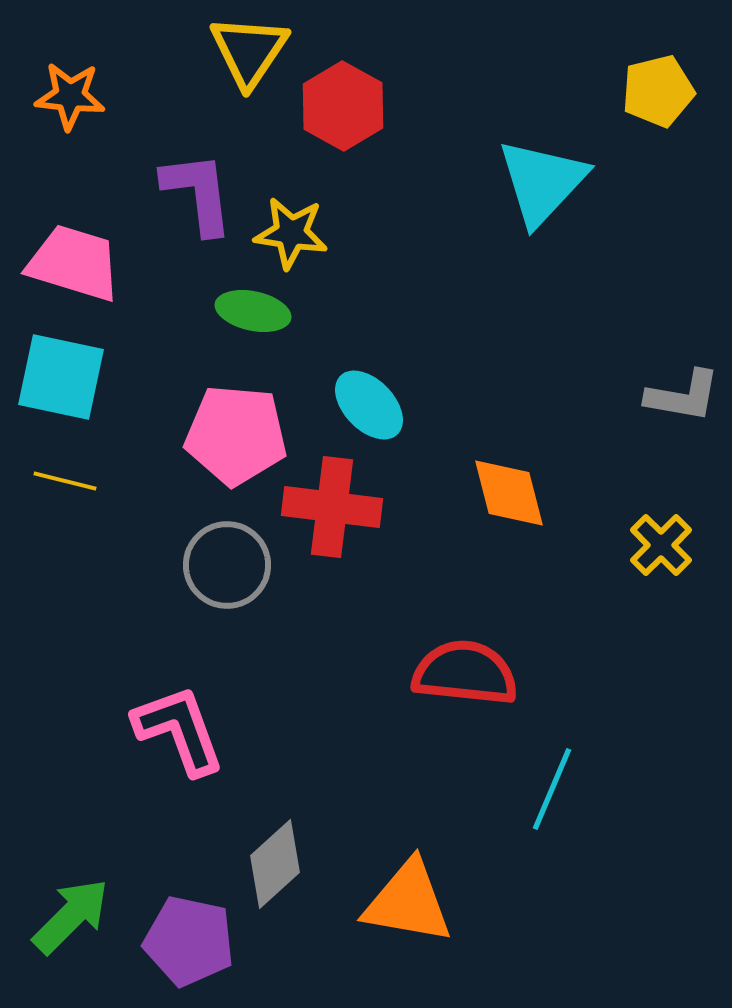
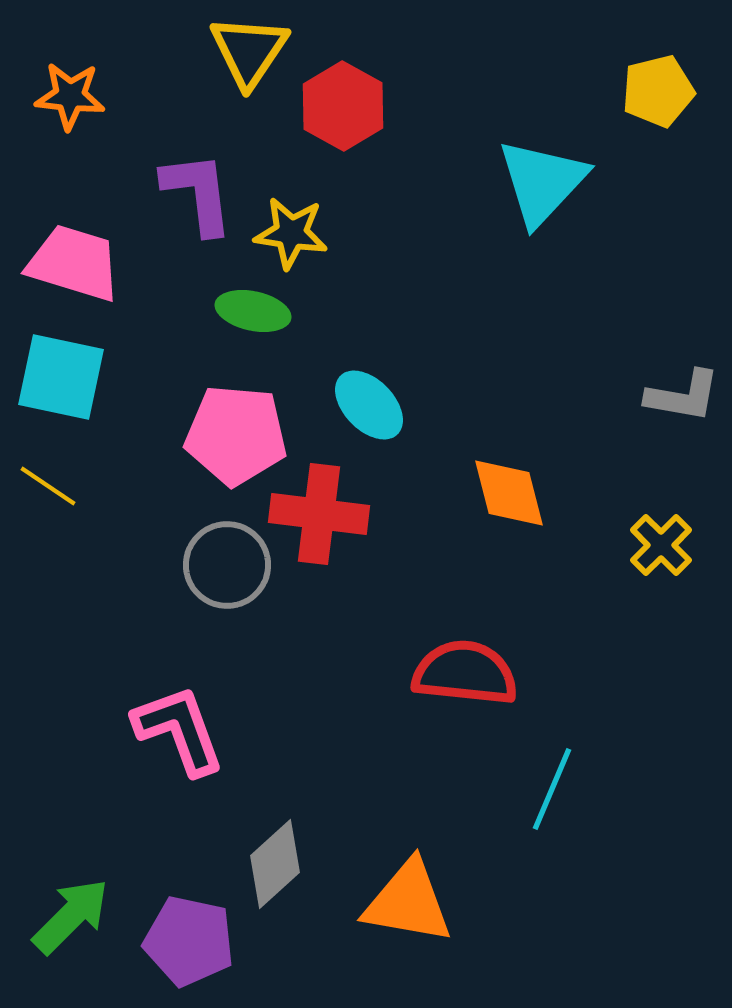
yellow line: moved 17 px left, 5 px down; rotated 20 degrees clockwise
red cross: moved 13 px left, 7 px down
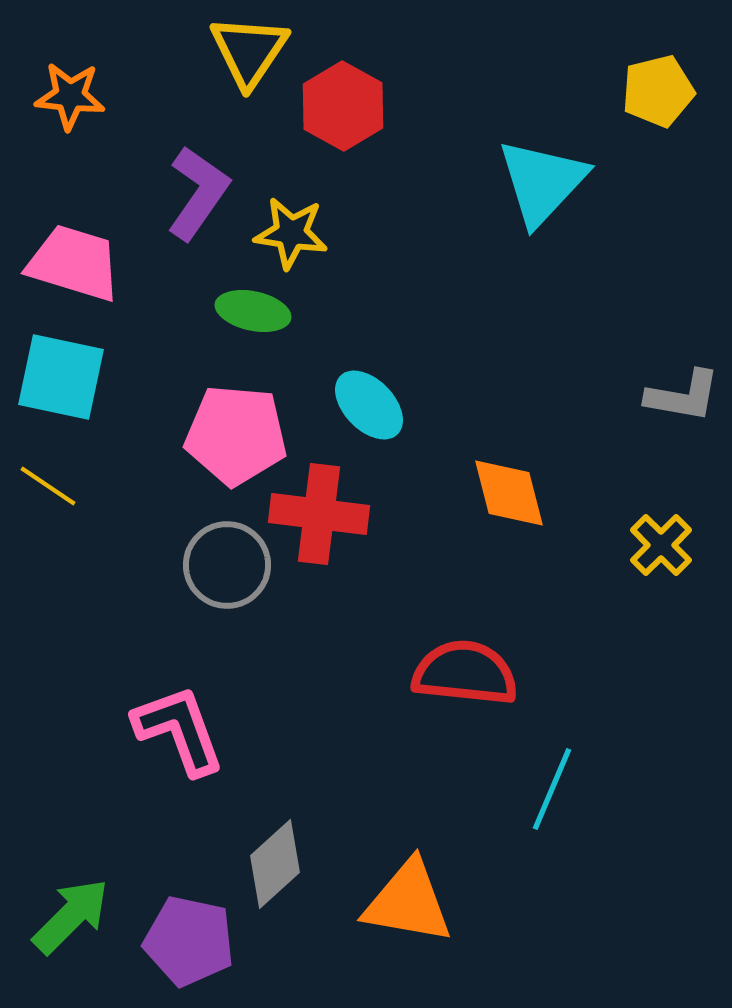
purple L-shape: rotated 42 degrees clockwise
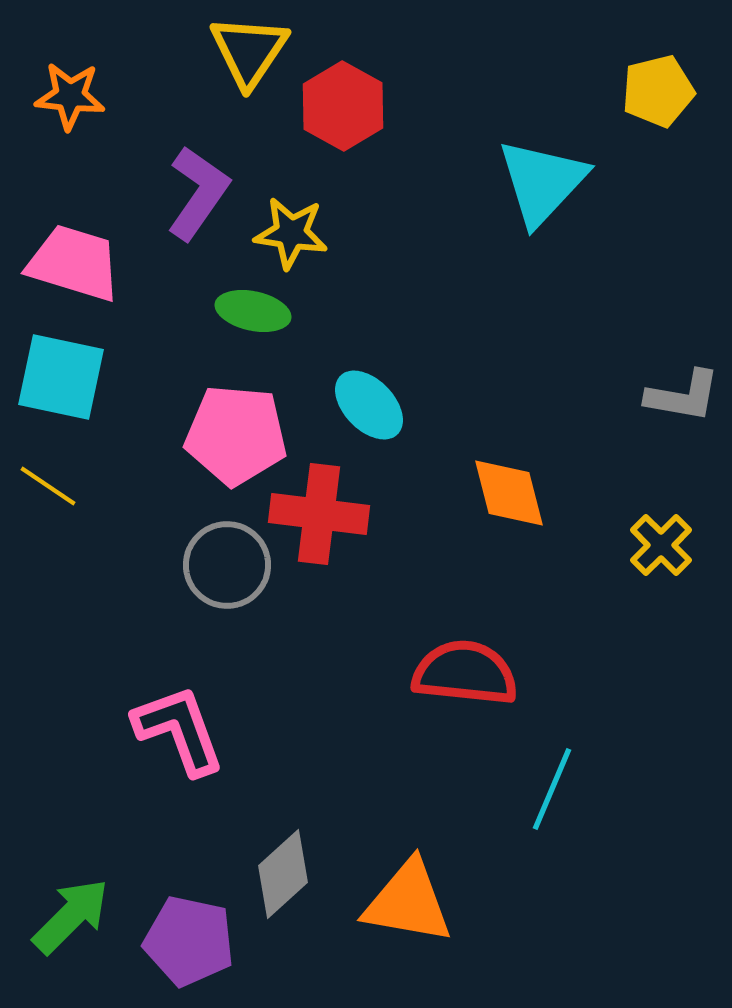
gray diamond: moved 8 px right, 10 px down
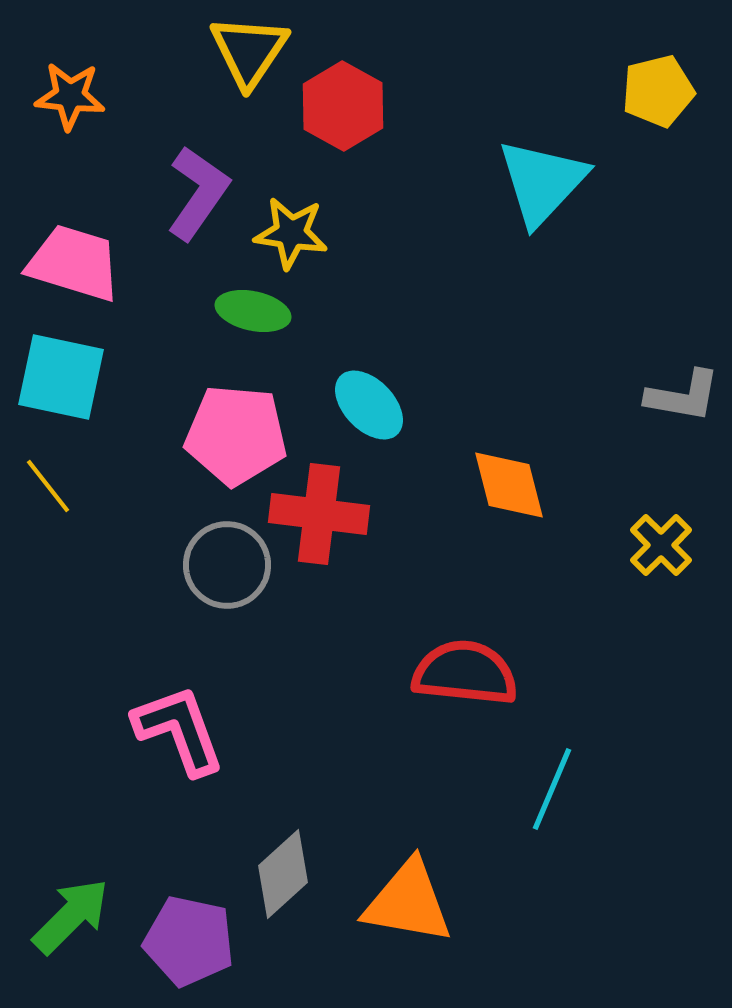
yellow line: rotated 18 degrees clockwise
orange diamond: moved 8 px up
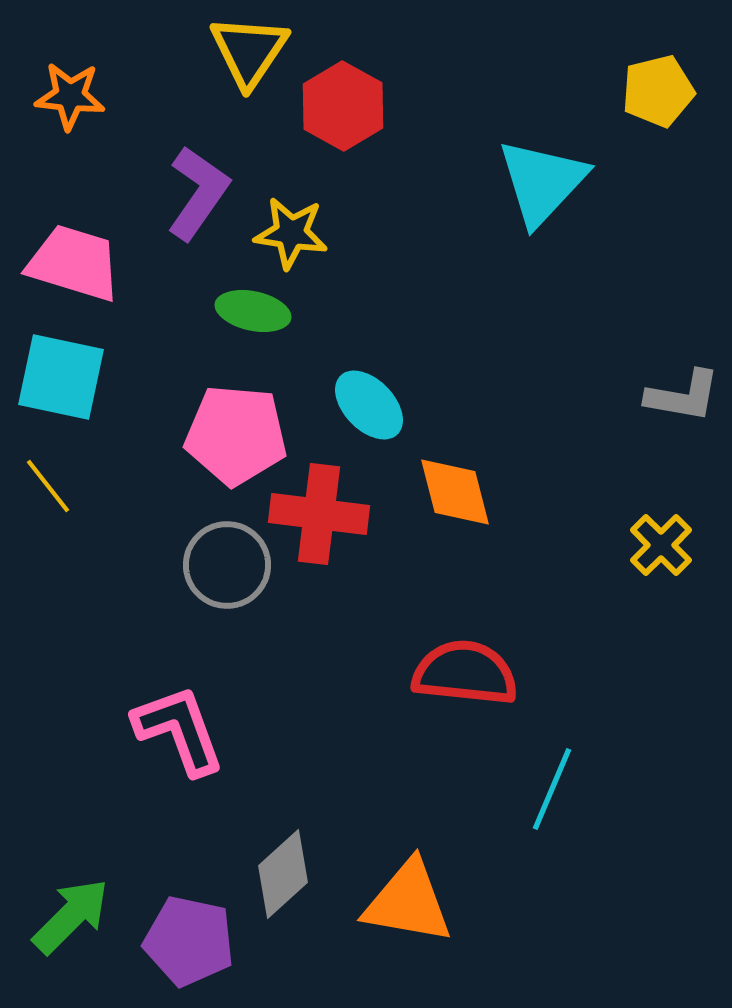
orange diamond: moved 54 px left, 7 px down
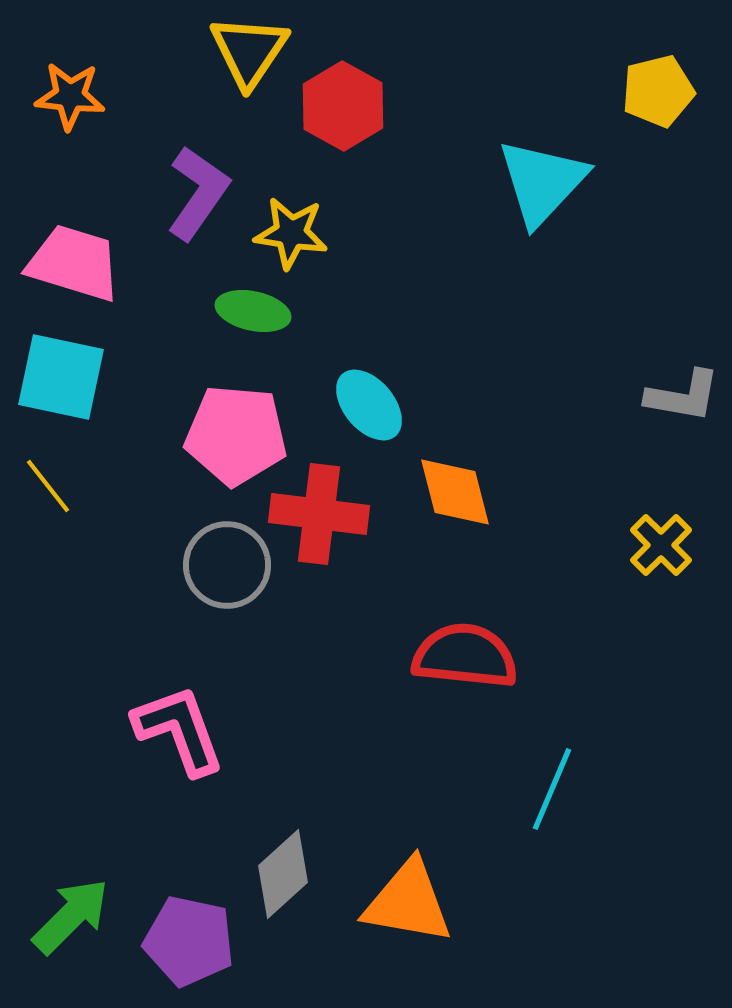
cyan ellipse: rotated 4 degrees clockwise
red semicircle: moved 17 px up
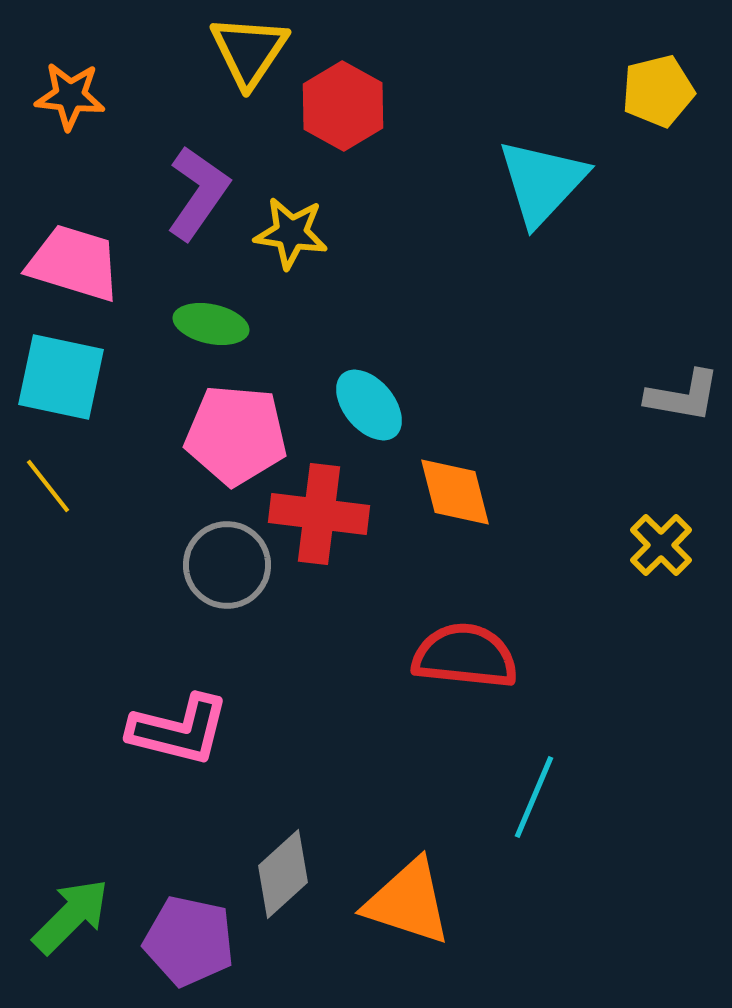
green ellipse: moved 42 px left, 13 px down
pink L-shape: rotated 124 degrees clockwise
cyan line: moved 18 px left, 8 px down
orange triangle: rotated 8 degrees clockwise
